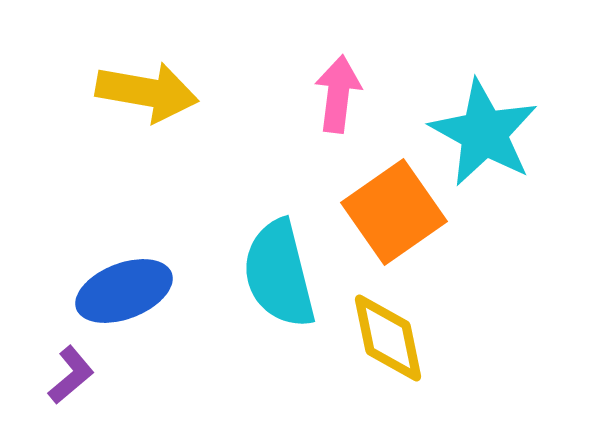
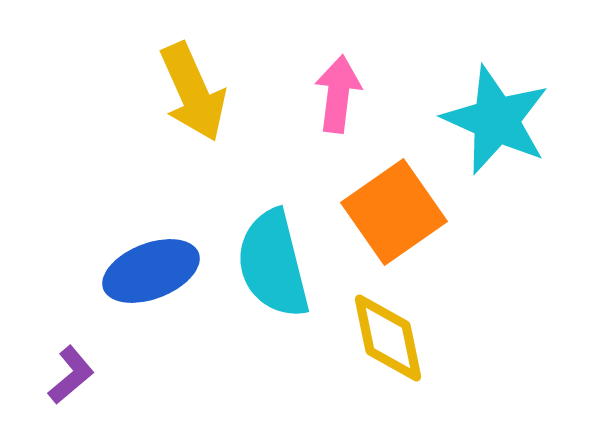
yellow arrow: moved 46 px right; rotated 56 degrees clockwise
cyan star: moved 12 px right, 13 px up; rotated 5 degrees counterclockwise
cyan semicircle: moved 6 px left, 10 px up
blue ellipse: moved 27 px right, 20 px up
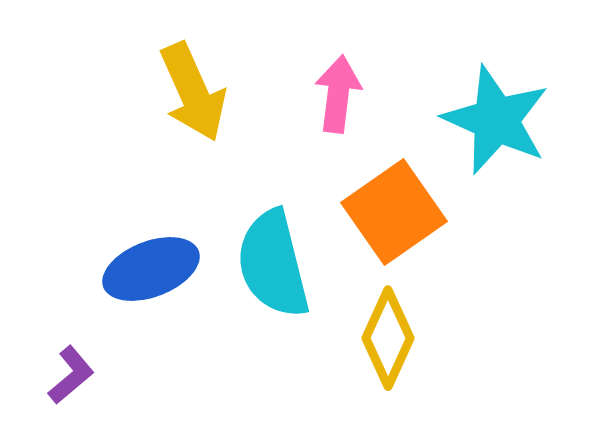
blue ellipse: moved 2 px up
yellow diamond: rotated 36 degrees clockwise
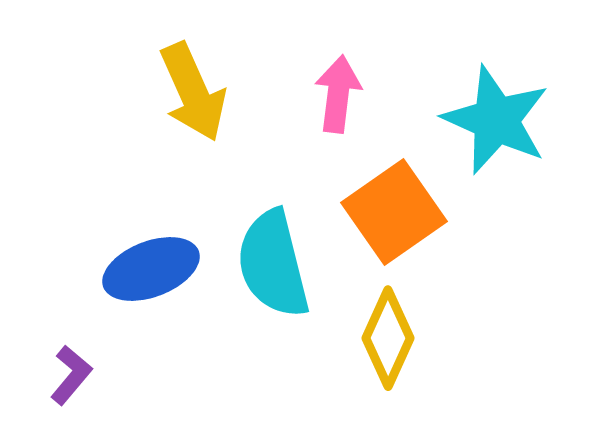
purple L-shape: rotated 10 degrees counterclockwise
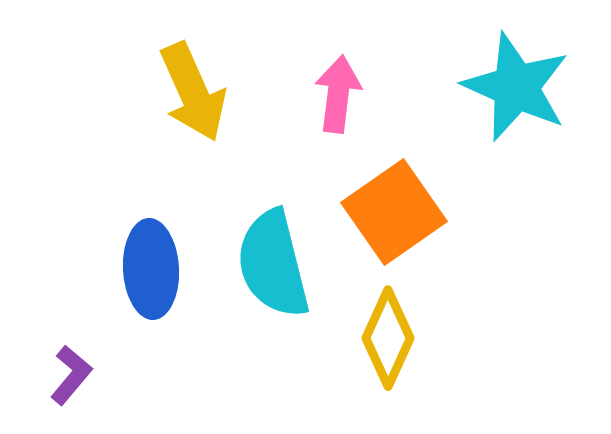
cyan star: moved 20 px right, 33 px up
blue ellipse: rotated 72 degrees counterclockwise
